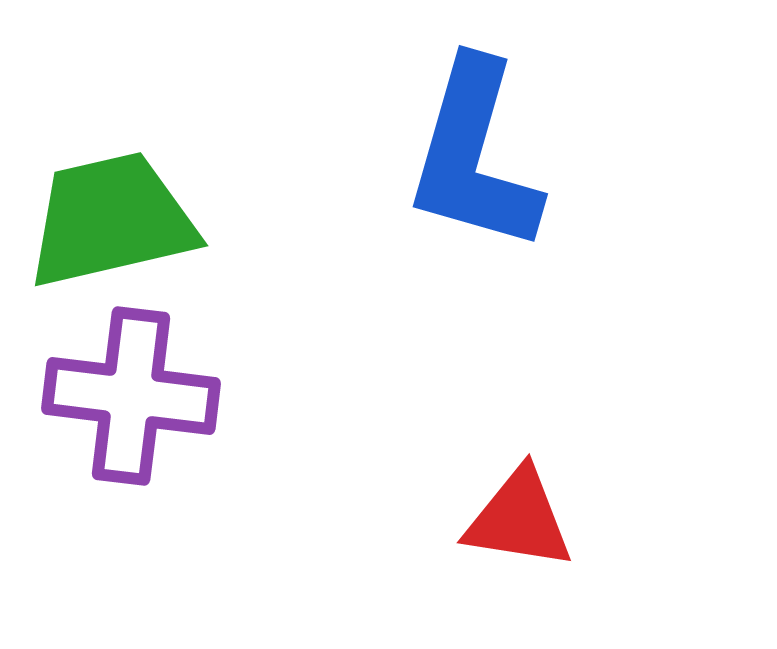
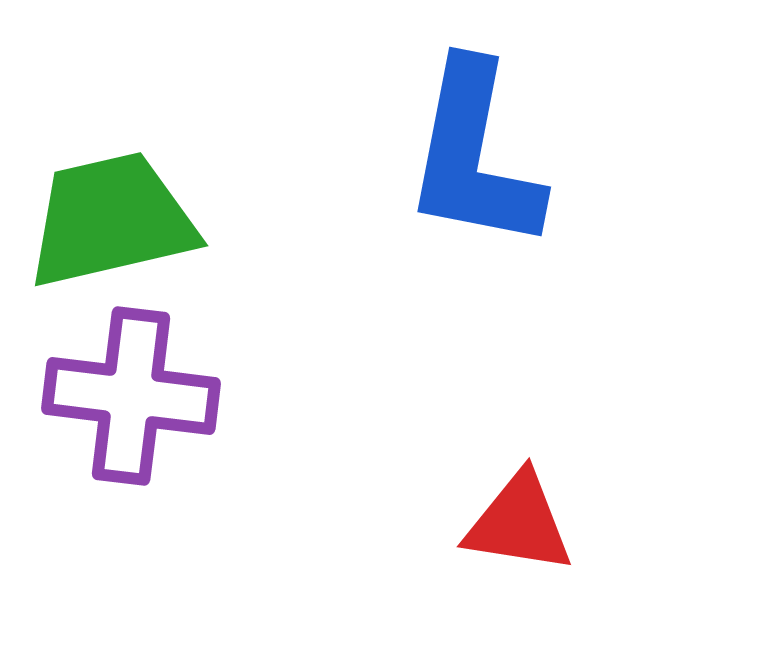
blue L-shape: rotated 5 degrees counterclockwise
red triangle: moved 4 px down
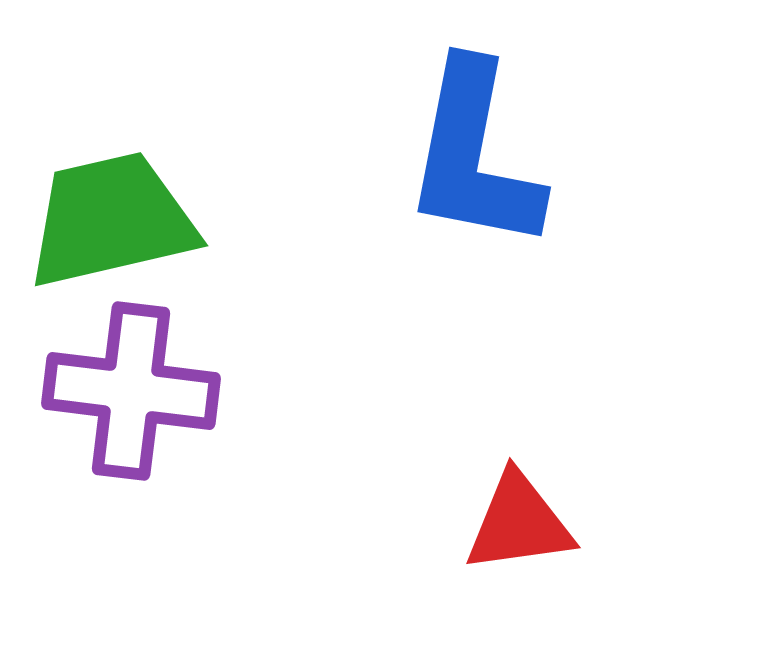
purple cross: moved 5 px up
red triangle: rotated 17 degrees counterclockwise
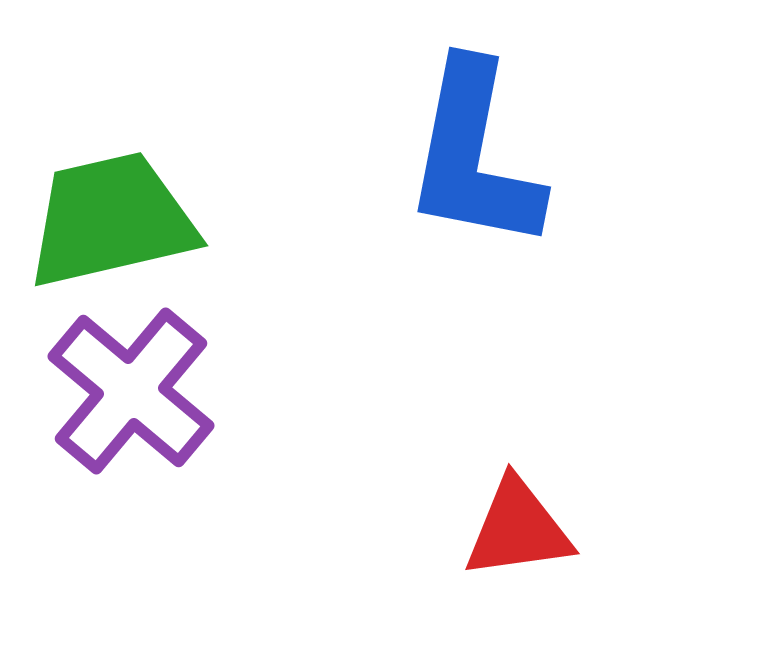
purple cross: rotated 33 degrees clockwise
red triangle: moved 1 px left, 6 px down
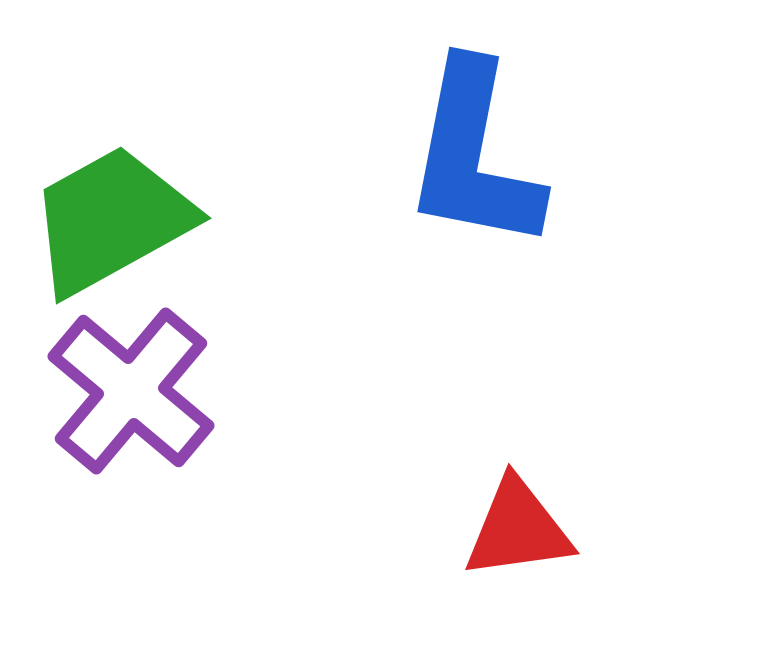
green trapezoid: rotated 16 degrees counterclockwise
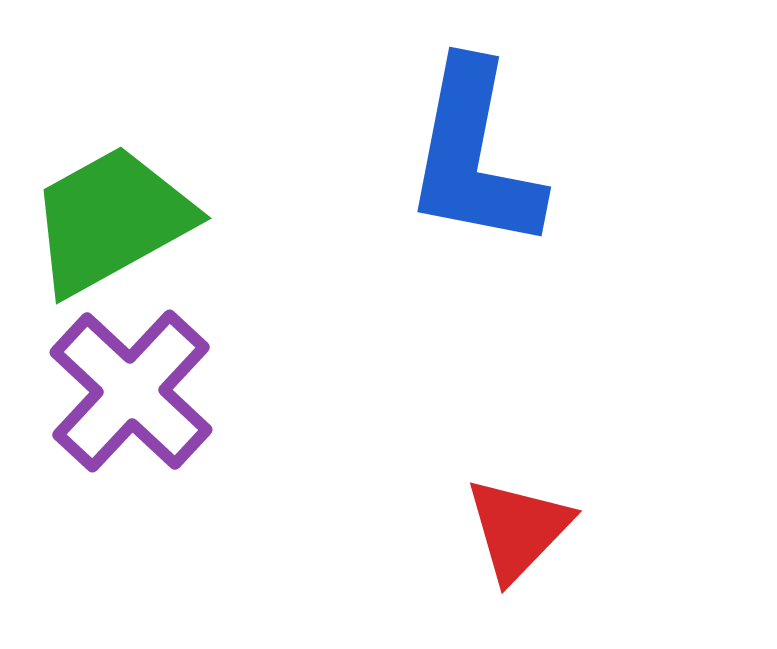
purple cross: rotated 3 degrees clockwise
red triangle: rotated 38 degrees counterclockwise
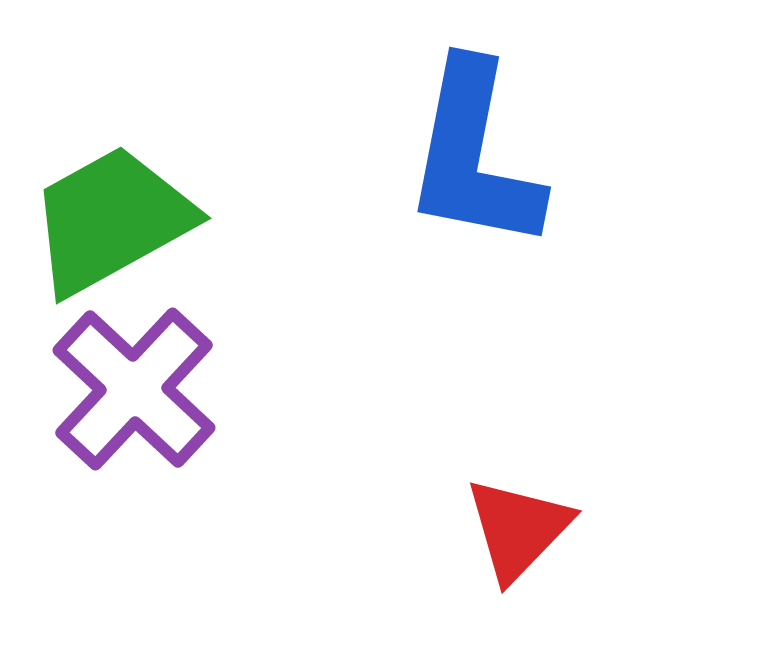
purple cross: moved 3 px right, 2 px up
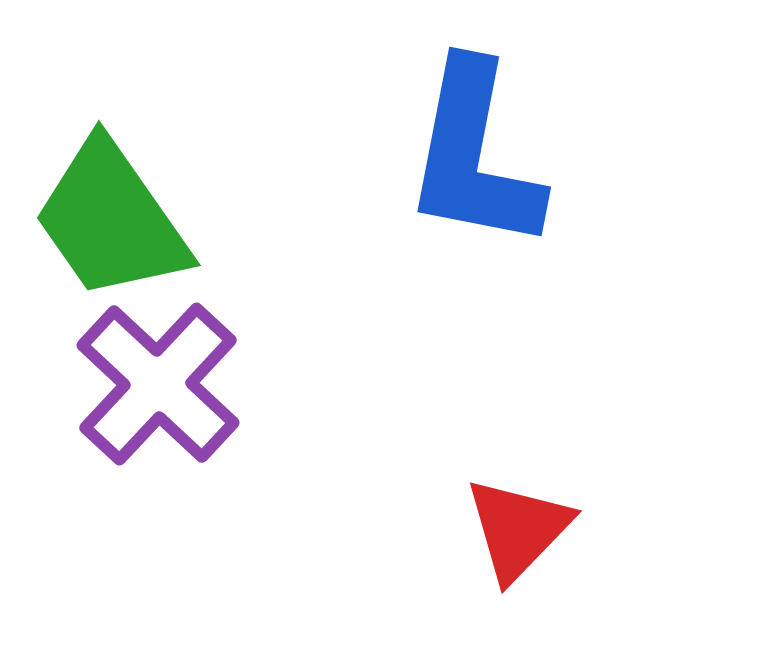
green trapezoid: rotated 96 degrees counterclockwise
purple cross: moved 24 px right, 5 px up
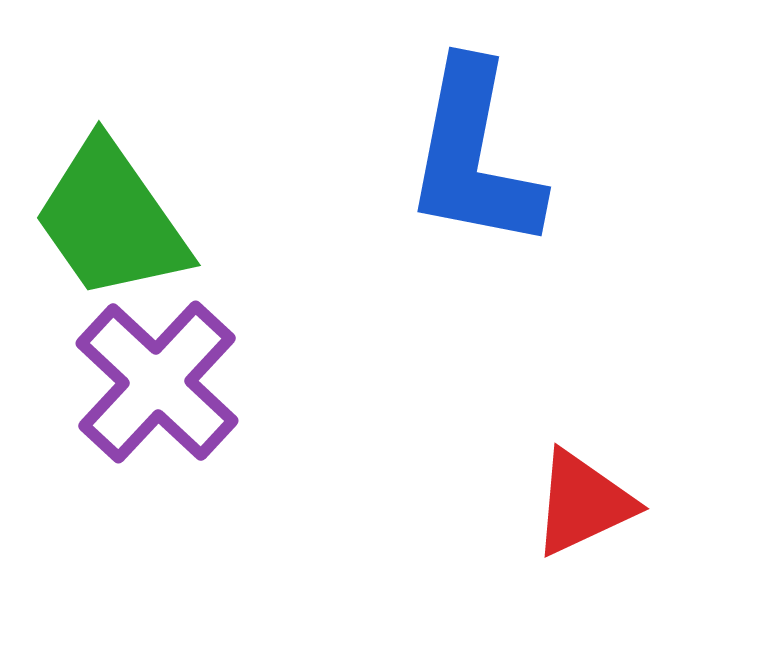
purple cross: moved 1 px left, 2 px up
red triangle: moved 65 px right, 26 px up; rotated 21 degrees clockwise
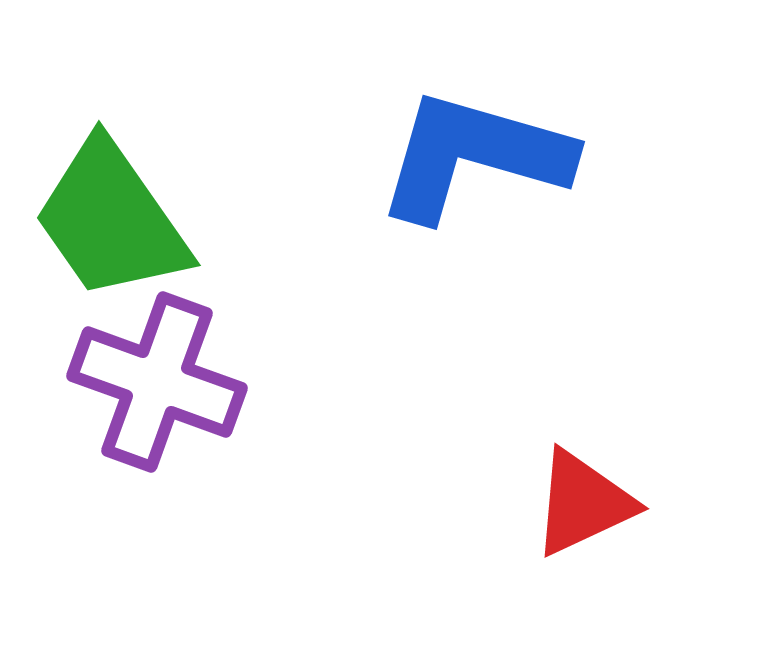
blue L-shape: rotated 95 degrees clockwise
purple cross: rotated 23 degrees counterclockwise
